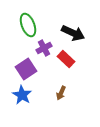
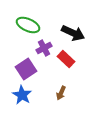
green ellipse: rotated 45 degrees counterclockwise
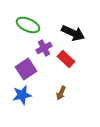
blue star: rotated 30 degrees clockwise
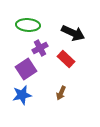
green ellipse: rotated 20 degrees counterclockwise
purple cross: moved 4 px left
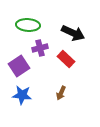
purple cross: rotated 14 degrees clockwise
purple square: moved 7 px left, 3 px up
blue star: rotated 18 degrees clockwise
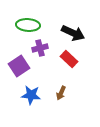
red rectangle: moved 3 px right
blue star: moved 9 px right
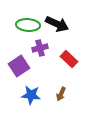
black arrow: moved 16 px left, 9 px up
brown arrow: moved 1 px down
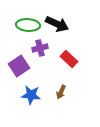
brown arrow: moved 2 px up
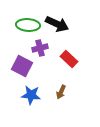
purple square: moved 3 px right; rotated 30 degrees counterclockwise
